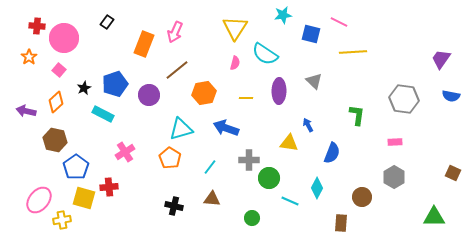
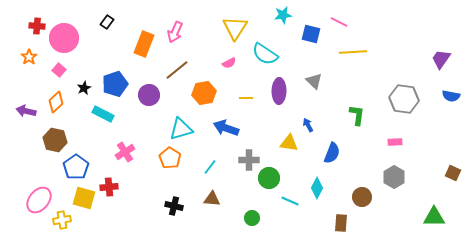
pink semicircle at (235, 63): moved 6 px left; rotated 48 degrees clockwise
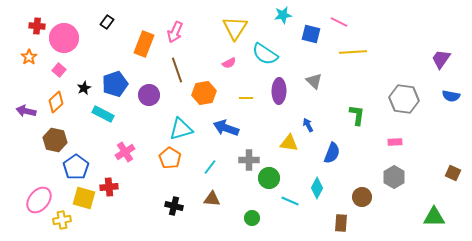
brown line at (177, 70): rotated 70 degrees counterclockwise
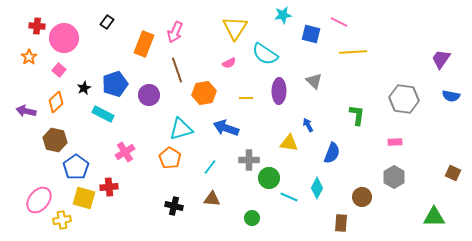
cyan line at (290, 201): moved 1 px left, 4 px up
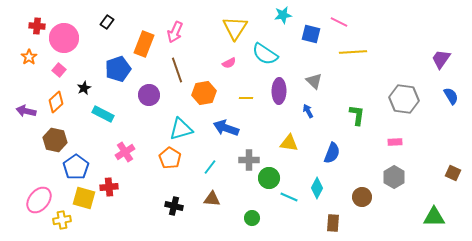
blue pentagon at (115, 84): moved 3 px right, 15 px up
blue semicircle at (451, 96): rotated 132 degrees counterclockwise
blue arrow at (308, 125): moved 14 px up
brown rectangle at (341, 223): moved 8 px left
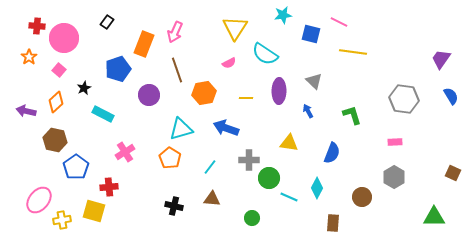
yellow line at (353, 52): rotated 12 degrees clockwise
green L-shape at (357, 115): moved 5 px left; rotated 25 degrees counterclockwise
yellow square at (84, 198): moved 10 px right, 13 px down
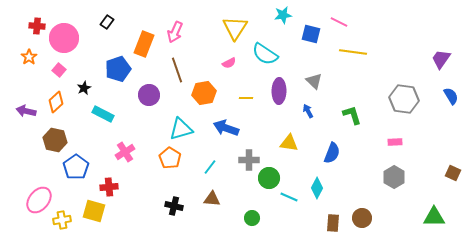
brown circle at (362, 197): moved 21 px down
